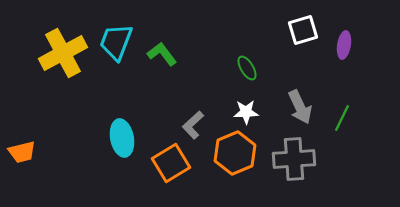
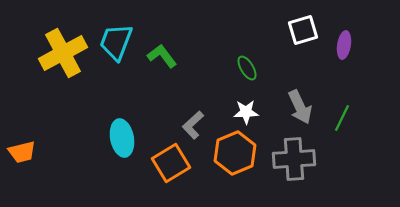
green L-shape: moved 2 px down
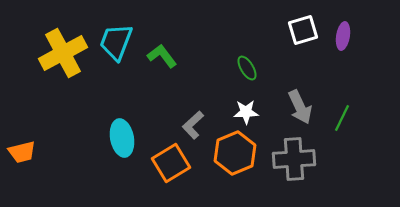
purple ellipse: moved 1 px left, 9 px up
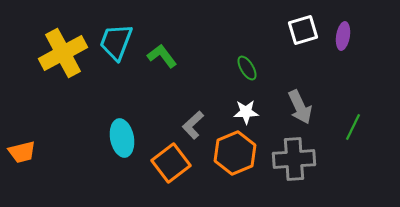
green line: moved 11 px right, 9 px down
orange square: rotated 6 degrees counterclockwise
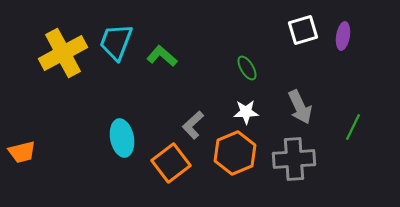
green L-shape: rotated 12 degrees counterclockwise
